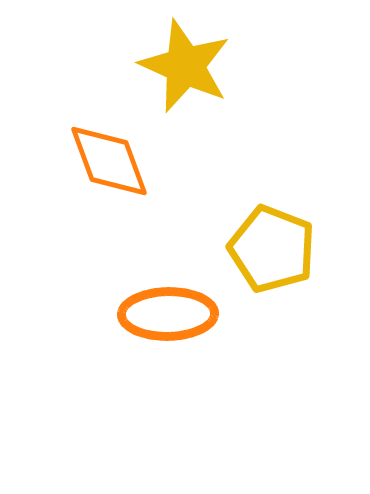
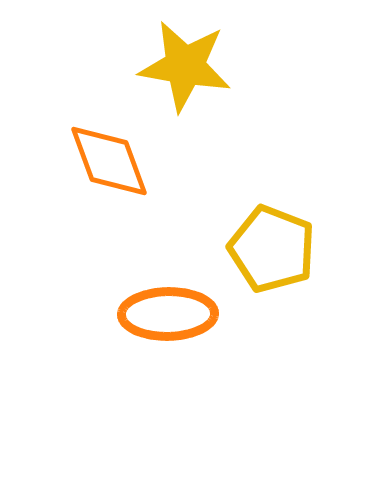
yellow star: rotated 14 degrees counterclockwise
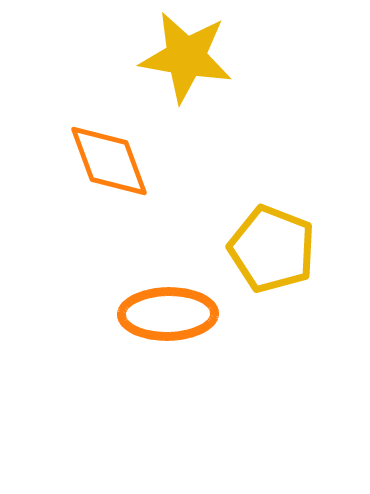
yellow star: moved 1 px right, 9 px up
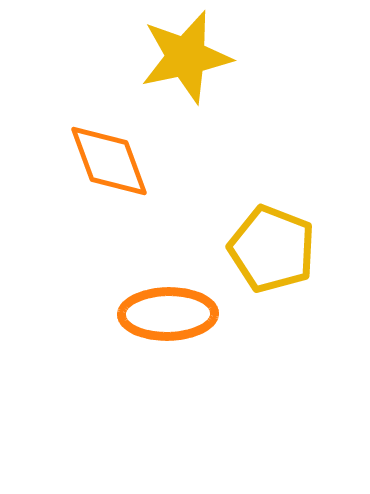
yellow star: rotated 22 degrees counterclockwise
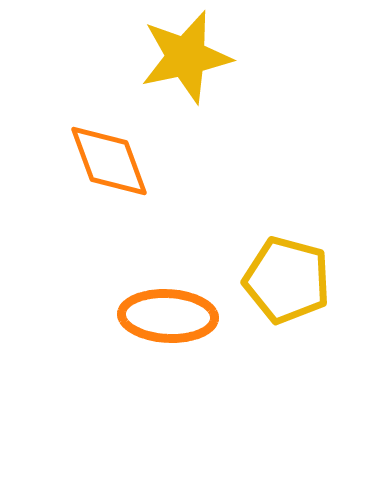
yellow pentagon: moved 15 px right, 31 px down; rotated 6 degrees counterclockwise
orange ellipse: moved 2 px down; rotated 4 degrees clockwise
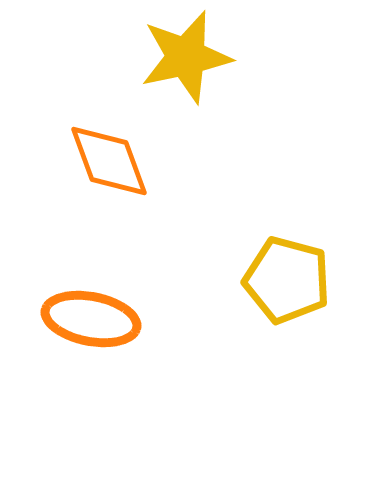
orange ellipse: moved 77 px left, 3 px down; rotated 8 degrees clockwise
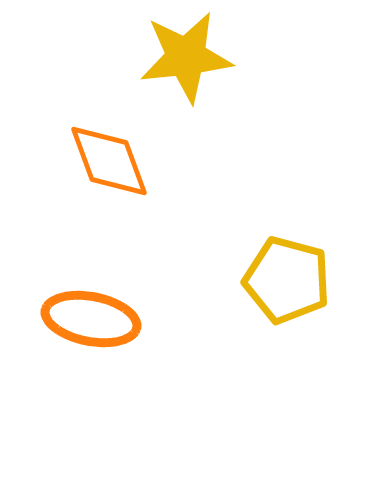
yellow star: rotated 6 degrees clockwise
